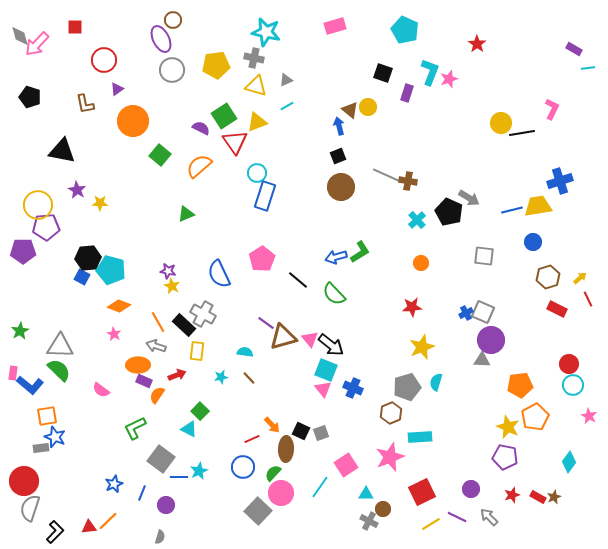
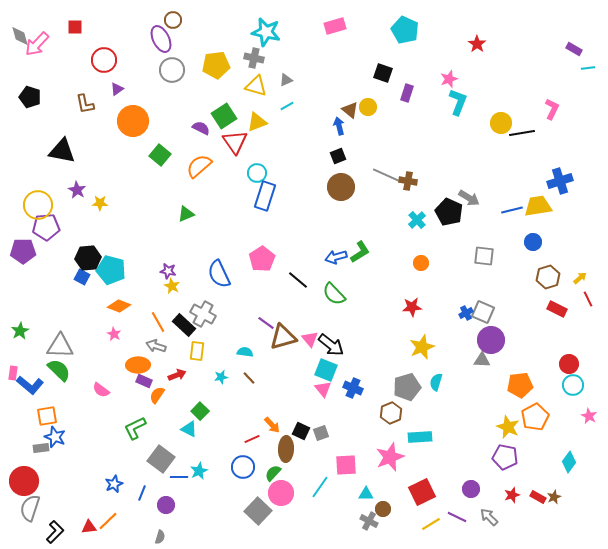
cyan L-shape at (430, 72): moved 28 px right, 30 px down
pink square at (346, 465): rotated 30 degrees clockwise
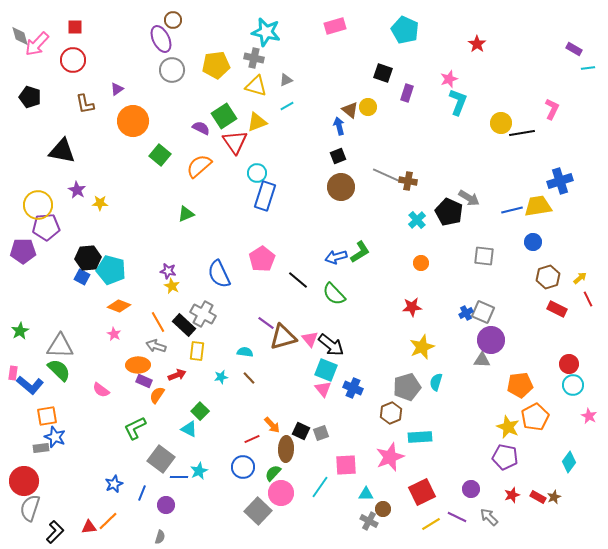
red circle at (104, 60): moved 31 px left
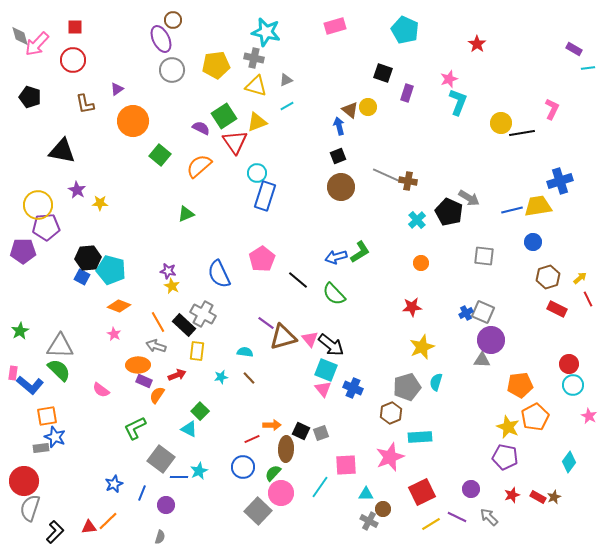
orange arrow at (272, 425): rotated 48 degrees counterclockwise
